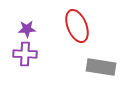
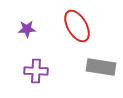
red ellipse: rotated 8 degrees counterclockwise
purple cross: moved 11 px right, 17 px down
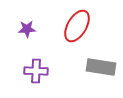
red ellipse: rotated 60 degrees clockwise
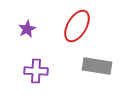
purple star: rotated 24 degrees counterclockwise
gray rectangle: moved 4 px left, 1 px up
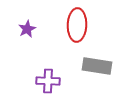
red ellipse: moved 1 px up; rotated 28 degrees counterclockwise
purple cross: moved 12 px right, 10 px down
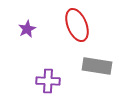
red ellipse: rotated 24 degrees counterclockwise
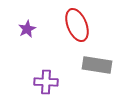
gray rectangle: moved 1 px up
purple cross: moved 2 px left, 1 px down
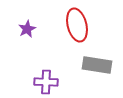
red ellipse: rotated 8 degrees clockwise
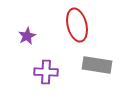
purple star: moved 7 px down
purple cross: moved 10 px up
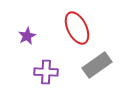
red ellipse: moved 3 px down; rotated 12 degrees counterclockwise
gray rectangle: rotated 44 degrees counterclockwise
